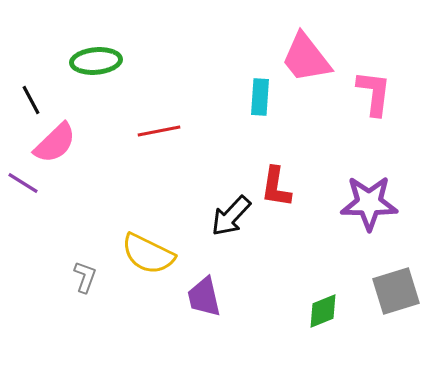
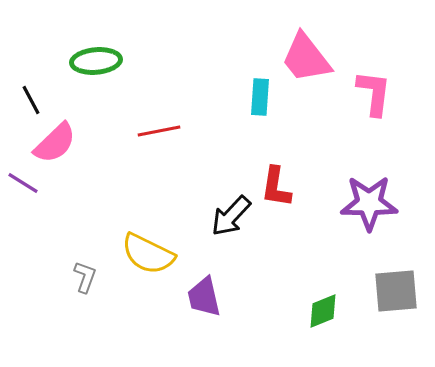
gray square: rotated 12 degrees clockwise
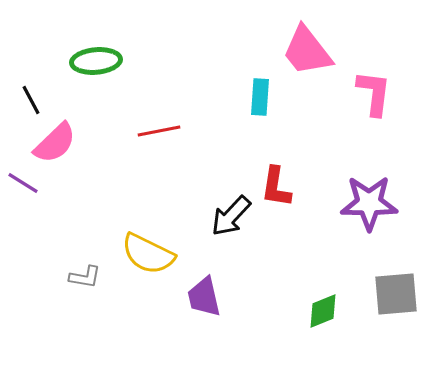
pink trapezoid: moved 1 px right, 7 px up
gray L-shape: rotated 80 degrees clockwise
gray square: moved 3 px down
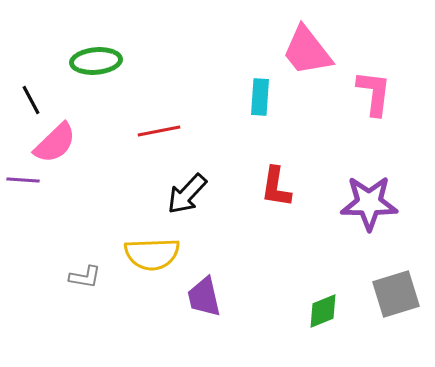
purple line: moved 3 px up; rotated 28 degrees counterclockwise
black arrow: moved 44 px left, 22 px up
yellow semicircle: moved 4 px right; rotated 28 degrees counterclockwise
gray square: rotated 12 degrees counterclockwise
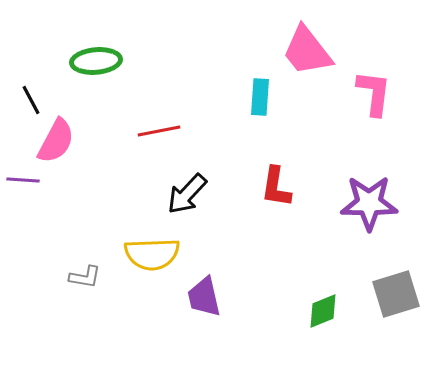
pink semicircle: moved 1 px right, 2 px up; rotated 18 degrees counterclockwise
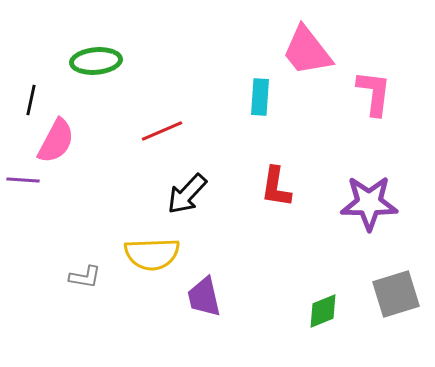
black line: rotated 40 degrees clockwise
red line: moved 3 px right; rotated 12 degrees counterclockwise
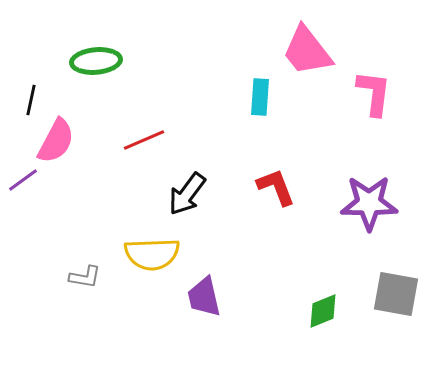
red line: moved 18 px left, 9 px down
purple line: rotated 40 degrees counterclockwise
red L-shape: rotated 150 degrees clockwise
black arrow: rotated 6 degrees counterclockwise
gray square: rotated 27 degrees clockwise
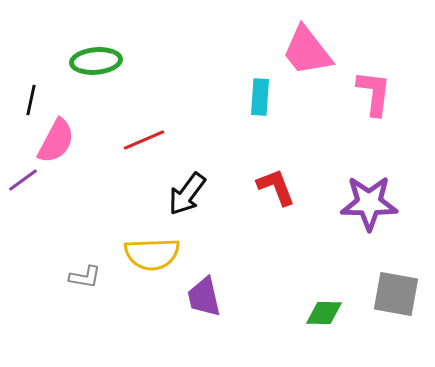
green diamond: moved 1 px right, 2 px down; rotated 24 degrees clockwise
